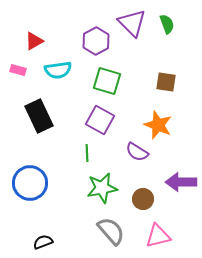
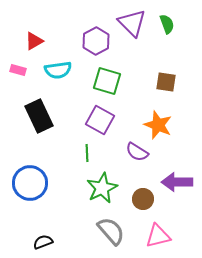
purple arrow: moved 4 px left
green star: rotated 16 degrees counterclockwise
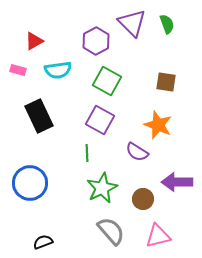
green square: rotated 12 degrees clockwise
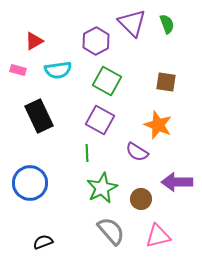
brown circle: moved 2 px left
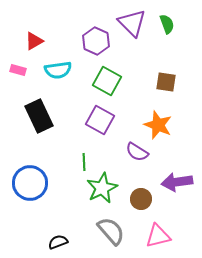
purple hexagon: rotated 8 degrees counterclockwise
green line: moved 3 px left, 9 px down
purple arrow: rotated 8 degrees counterclockwise
black semicircle: moved 15 px right
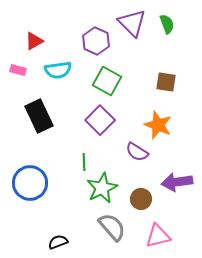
purple square: rotated 16 degrees clockwise
gray semicircle: moved 1 px right, 4 px up
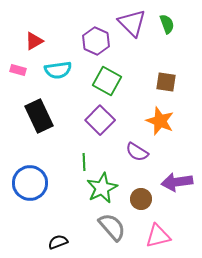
orange star: moved 2 px right, 4 px up
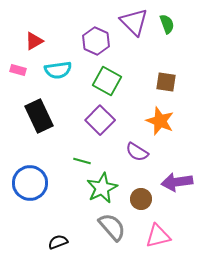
purple triangle: moved 2 px right, 1 px up
green line: moved 2 px left, 1 px up; rotated 72 degrees counterclockwise
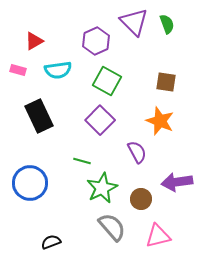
purple hexagon: rotated 12 degrees clockwise
purple semicircle: rotated 150 degrees counterclockwise
black semicircle: moved 7 px left
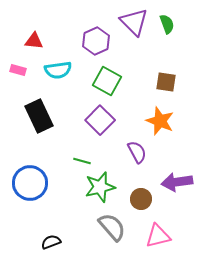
red triangle: rotated 36 degrees clockwise
green star: moved 2 px left, 1 px up; rotated 12 degrees clockwise
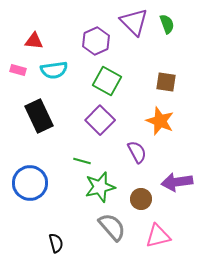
cyan semicircle: moved 4 px left
black semicircle: moved 5 px right, 1 px down; rotated 96 degrees clockwise
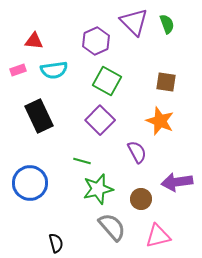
pink rectangle: rotated 35 degrees counterclockwise
green star: moved 2 px left, 2 px down
